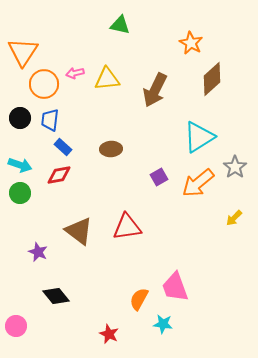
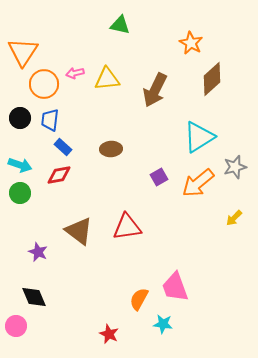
gray star: rotated 20 degrees clockwise
black diamond: moved 22 px left, 1 px down; rotated 16 degrees clockwise
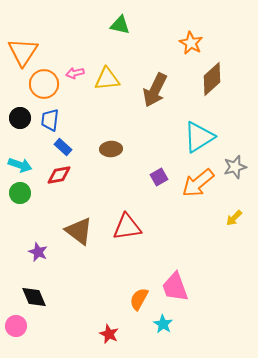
cyan star: rotated 24 degrees clockwise
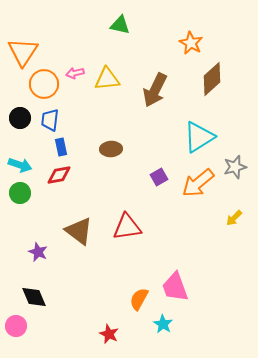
blue rectangle: moved 2 px left; rotated 36 degrees clockwise
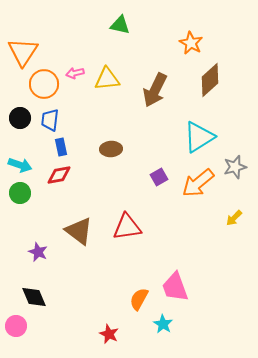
brown diamond: moved 2 px left, 1 px down
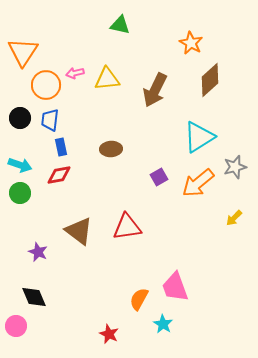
orange circle: moved 2 px right, 1 px down
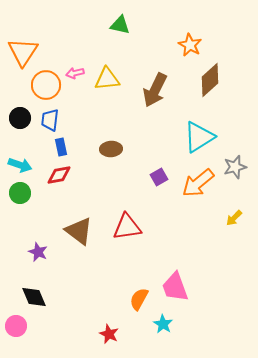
orange star: moved 1 px left, 2 px down
